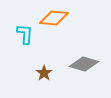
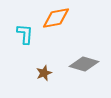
orange diamond: moved 2 px right; rotated 16 degrees counterclockwise
brown star: rotated 14 degrees clockwise
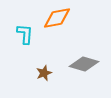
orange diamond: moved 1 px right
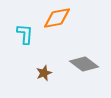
gray diamond: rotated 20 degrees clockwise
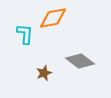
orange diamond: moved 4 px left
gray diamond: moved 4 px left, 3 px up
